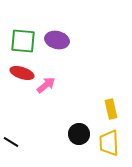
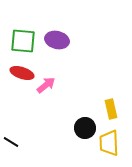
black circle: moved 6 px right, 6 px up
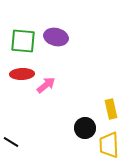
purple ellipse: moved 1 px left, 3 px up
red ellipse: moved 1 px down; rotated 20 degrees counterclockwise
yellow trapezoid: moved 2 px down
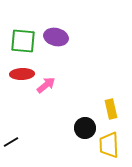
black line: rotated 63 degrees counterclockwise
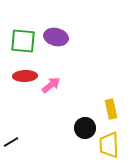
red ellipse: moved 3 px right, 2 px down
pink arrow: moved 5 px right
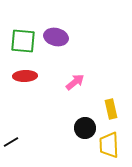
pink arrow: moved 24 px right, 3 px up
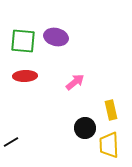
yellow rectangle: moved 1 px down
